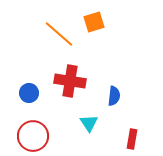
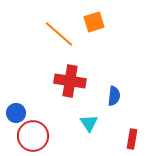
blue circle: moved 13 px left, 20 px down
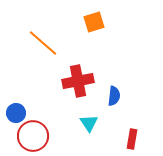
orange line: moved 16 px left, 9 px down
red cross: moved 8 px right; rotated 20 degrees counterclockwise
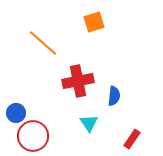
red rectangle: rotated 24 degrees clockwise
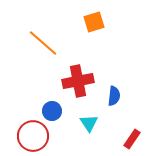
blue circle: moved 36 px right, 2 px up
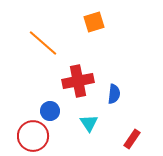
blue semicircle: moved 2 px up
blue circle: moved 2 px left
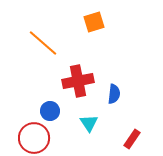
red circle: moved 1 px right, 2 px down
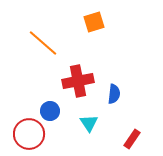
red circle: moved 5 px left, 4 px up
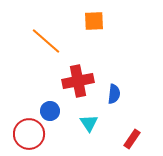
orange square: moved 1 px up; rotated 15 degrees clockwise
orange line: moved 3 px right, 2 px up
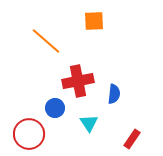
blue circle: moved 5 px right, 3 px up
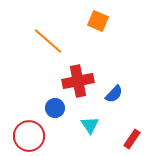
orange square: moved 4 px right; rotated 25 degrees clockwise
orange line: moved 2 px right
blue semicircle: rotated 36 degrees clockwise
cyan triangle: moved 1 px right, 2 px down
red circle: moved 2 px down
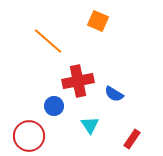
blue semicircle: rotated 78 degrees clockwise
blue circle: moved 1 px left, 2 px up
